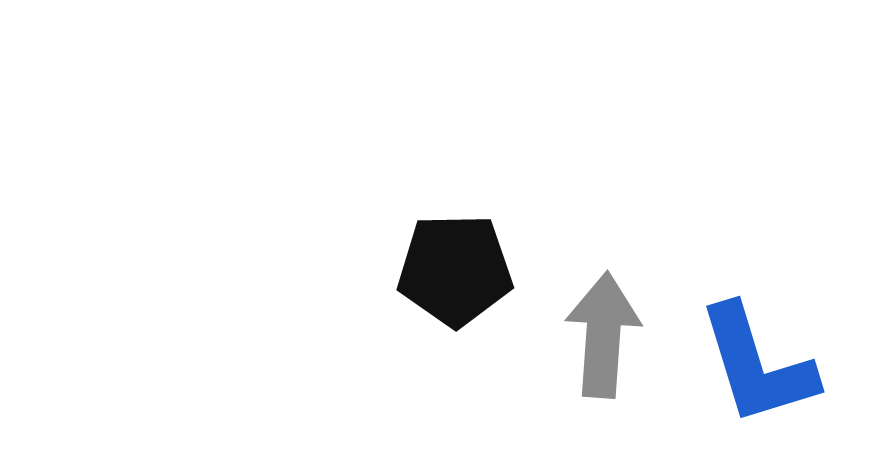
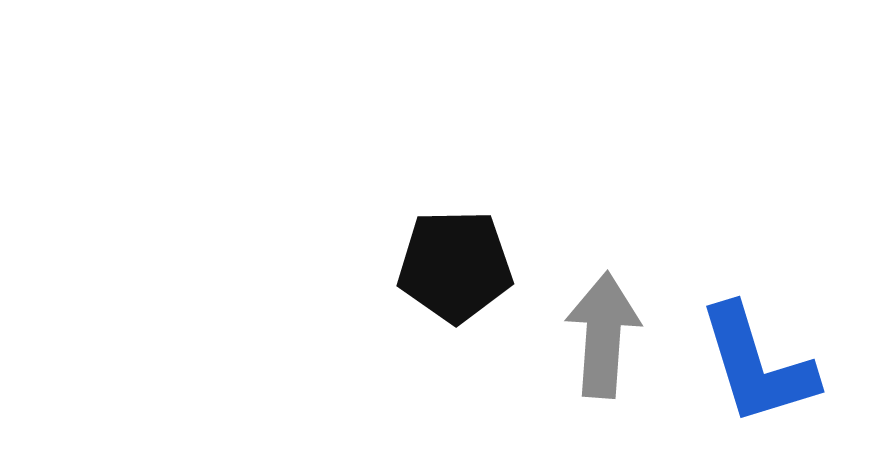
black pentagon: moved 4 px up
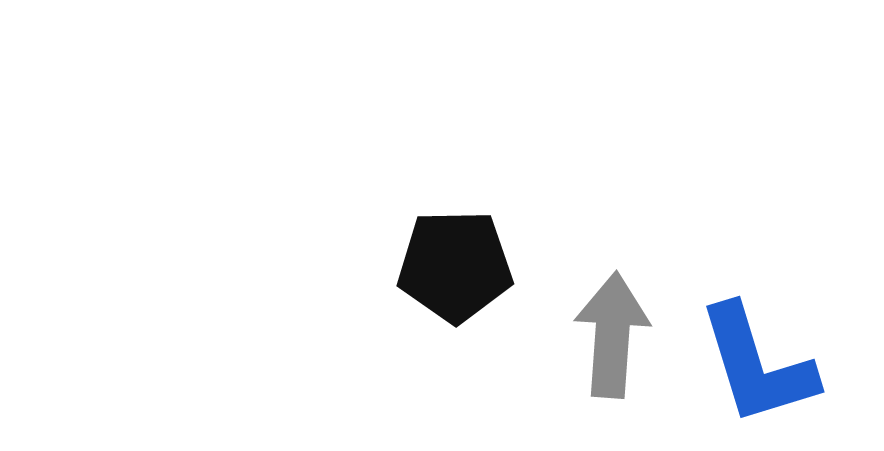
gray arrow: moved 9 px right
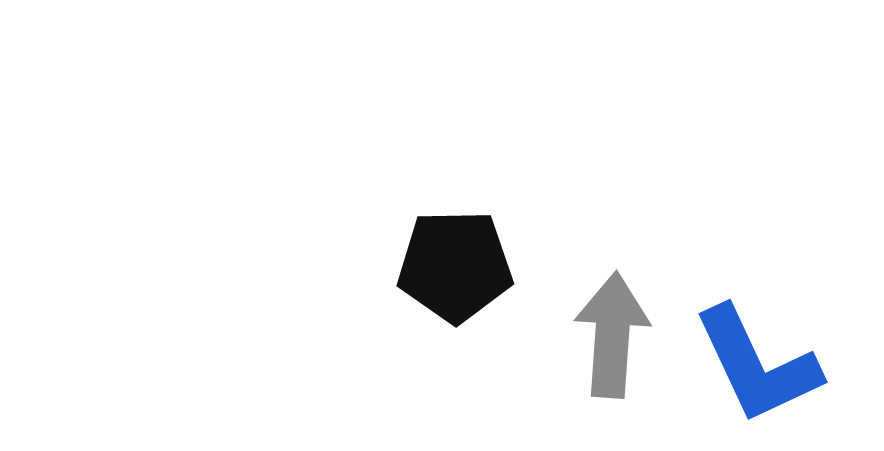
blue L-shape: rotated 8 degrees counterclockwise
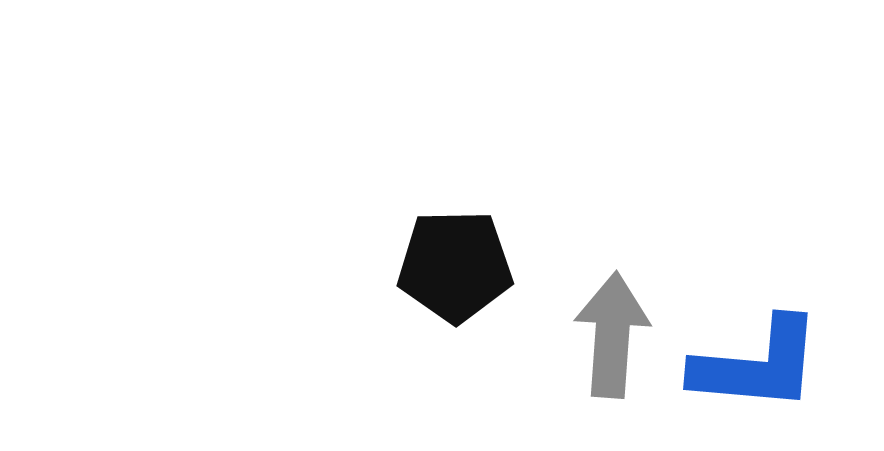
blue L-shape: rotated 60 degrees counterclockwise
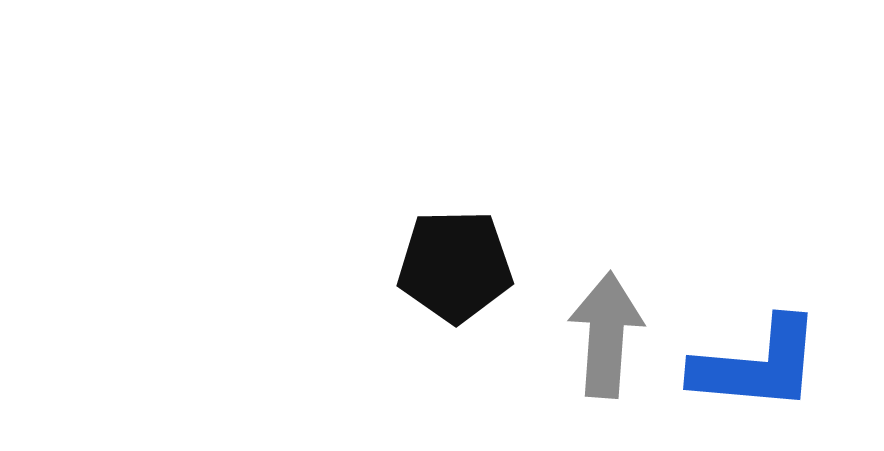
gray arrow: moved 6 px left
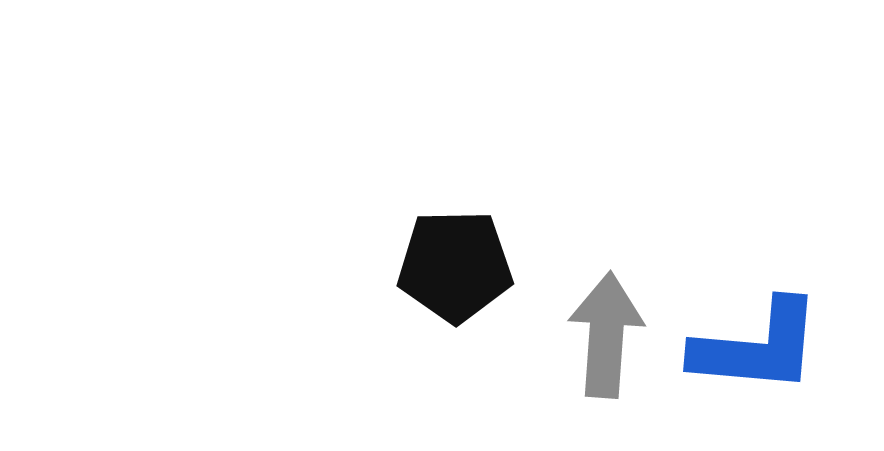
blue L-shape: moved 18 px up
